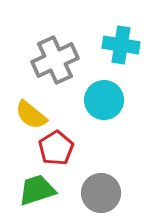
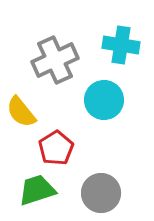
yellow semicircle: moved 10 px left, 3 px up; rotated 12 degrees clockwise
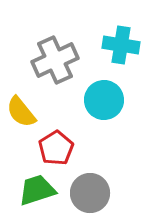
gray circle: moved 11 px left
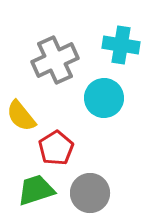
cyan circle: moved 2 px up
yellow semicircle: moved 4 px down
green trapezoid: moved 1 px left
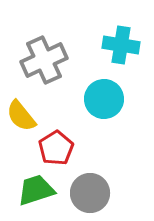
gray cross: moved 11 px left
cyan circle: moved 1 px down
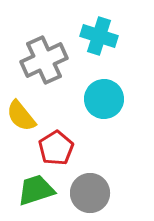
cyan cross: moved 22 px left, 9 px up; rotated 9 degrees clockwise
